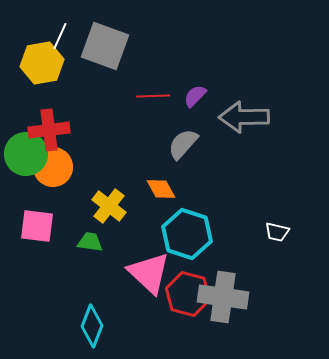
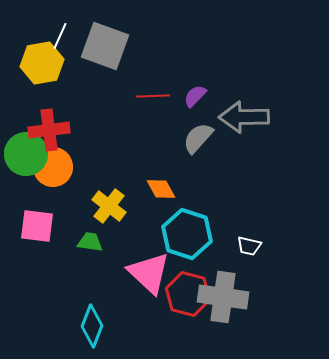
gray semicircle: moved 15 px right, 6 px up
white trapezoid: moved 28 px left, 14 px down
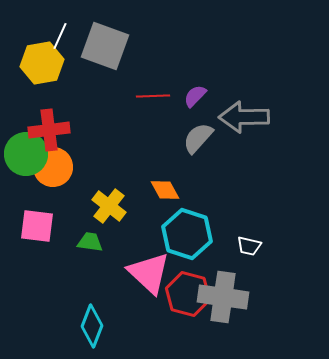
orange diamond: moved 4 px right, 1 px down
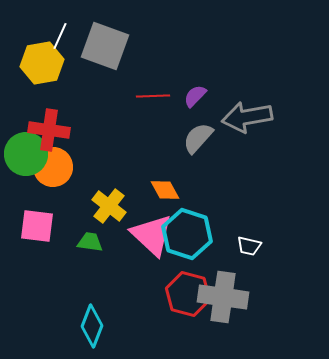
gray arrow: moved 3 px right; rotated 9 degrees counterclockwise
red cross: rotated 15 degrees clockwise
pink triangle: moved 3 px right, 38 px up
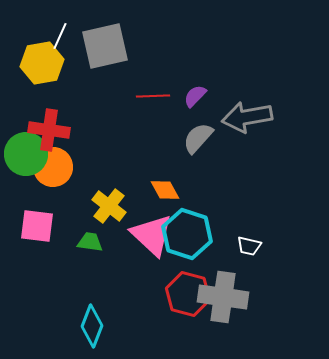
gray square: rotated 33 degrees counterclockwise
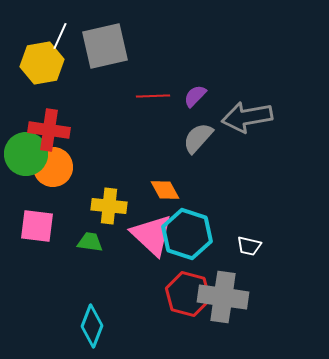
yellow cross: rotated 32 degrees counterclockwise
